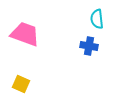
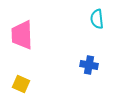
pink trapezoid: moved 3 px left, 1 px down; rotated 112 degrees counterclockwise
blue cross: moved 19 px down
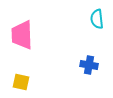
yellow square: moved 2 px up; rotated 12 degrees counterclockwise
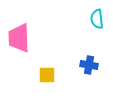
pink trapezoid: moved 3 px left, 3 px down
yellow square: moved 26 px right, 7 px up; rotated 12 degrees counterclockwise
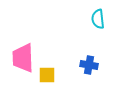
cyan semicircle: moved 1 px right
pink trapezoid: moved 4 px right, 20 px down
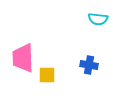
cyan semicircle: rotated 78 degrees counterclockwise
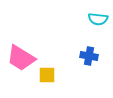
pink trapezoid: moved 2 px left; rotated 56 degrees counterclockwise
blue cross: moved 9 px up
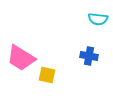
yellow square: rotated 12 degrees clockwise
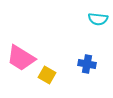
blue cross: moved 2 px left, 8 px down
yellow square: rotated 18 degrees clockwise
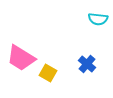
blue cross: rotated 30 degrees clockwise
yellow square: moved 1 px right, 2 px up
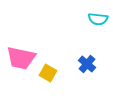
pink trapezoid: rotated 20 degrees counterclockwise
